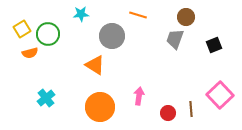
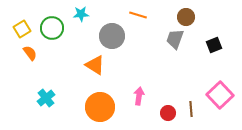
green circle: moved 4 px right, 6 px up
orange semicircle: rotated 112 degrees counterclockwise
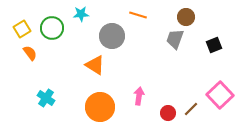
cyan cross: rotated 18 degrees counterclockwise
brown line: rotated 49 degrees clockwise
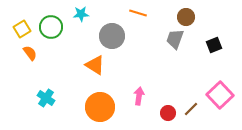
orange line: moved 2 px up
green circle: moved 1 px left, 1 px up
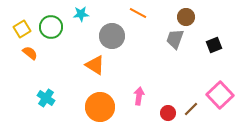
orange line: rotated 12 degrees clockwise
orange semicircle: rotated 14 degrees counterclockwise
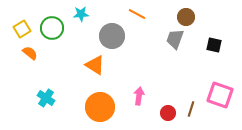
orange line: moved 1 px left, 1 px down
green circle: moved 1 px right, 1 px down
black square: rotated 35 degrees clockwise
pink square: rotated 28 degrees counterclockwise
brown line: rotated 28 degrees counterclockwise
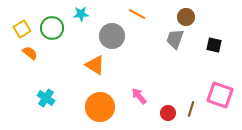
pink arrow: rotated 48 degrees counterclockwise
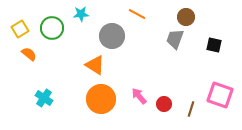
yellow square: moved 2 px left
orange semicircle: moved 1 px left, 1 px down
cyan cross: moved 2 px left
orange circle: moved 1 px right, 8 px up
red circle: moved 4 px left, 9 px up
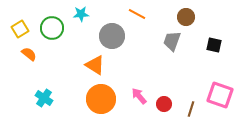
gray trapezoid: moved 3 px left, 2 px down
